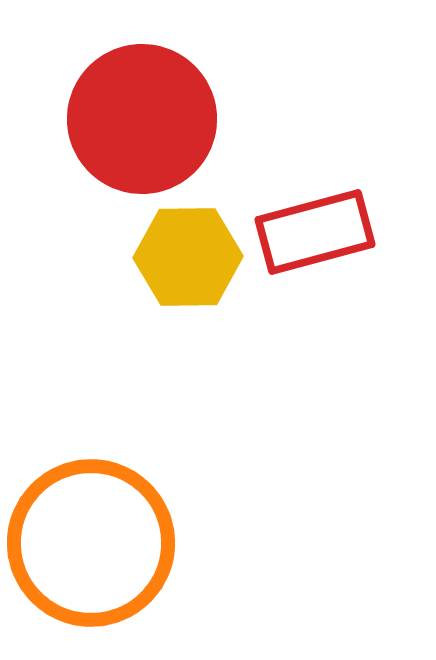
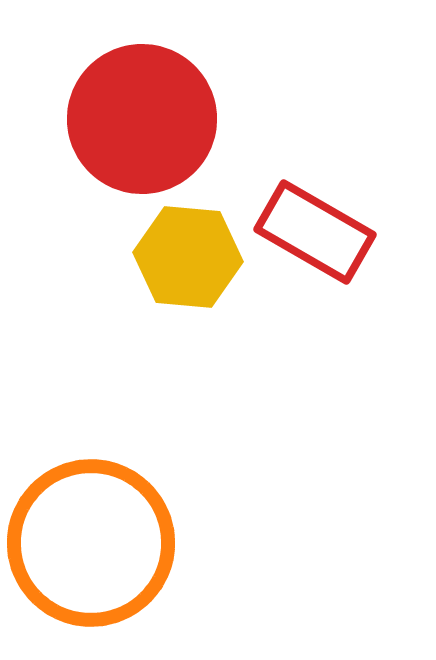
red rectangle: rotated 45 degrees clockwise
yellow hexagon: rotated 6 degrees clockwise
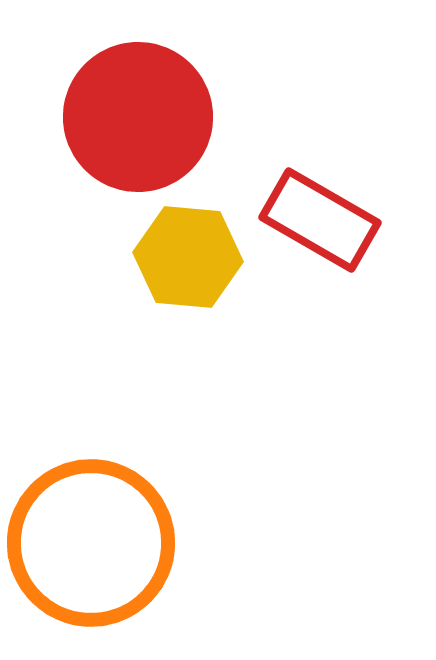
red circle: moved 4 px left, 2 px up
red rectangle: moved 5 px right, 12 px up
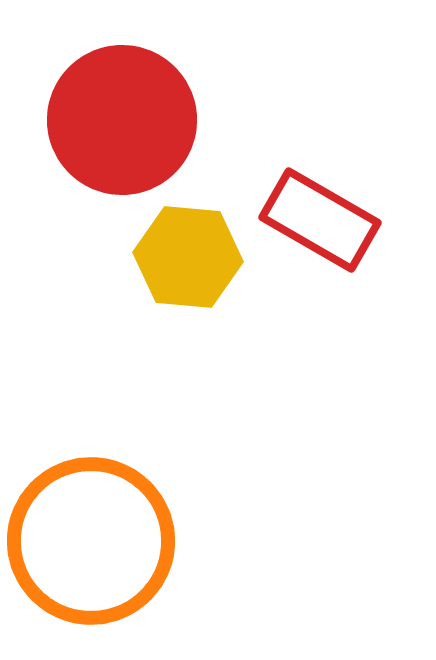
red circle: moved 16 px left, 3 px down
orange circle: moved 2 px up
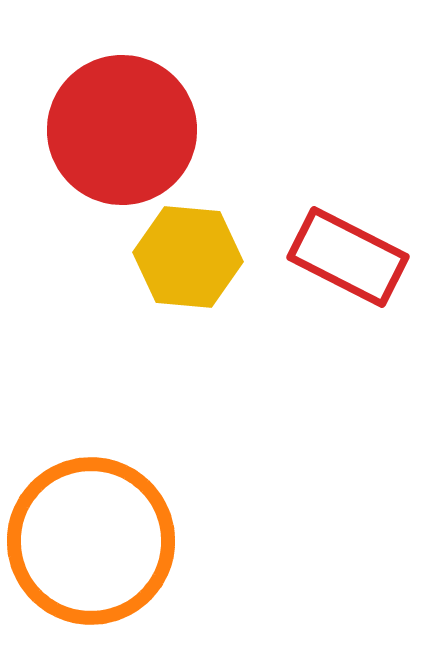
red circle: moved 10 px down
red rectangle: moved 28 px right, 37 px down; rotated 3 degrees counterclockwise
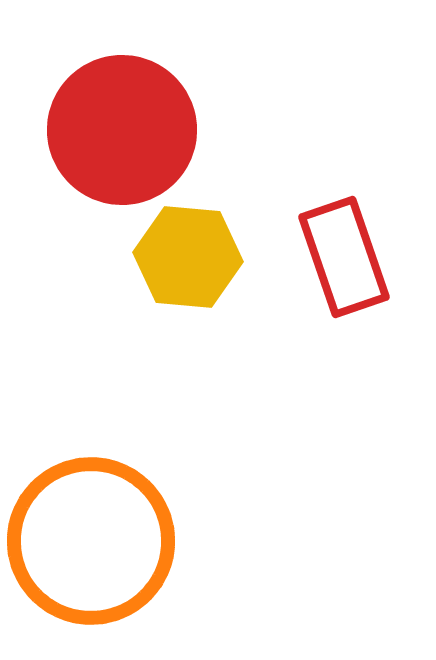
red rectangle: moved 4 px left; rotated 44 degrees clockwise
